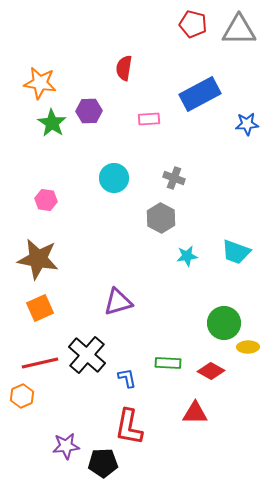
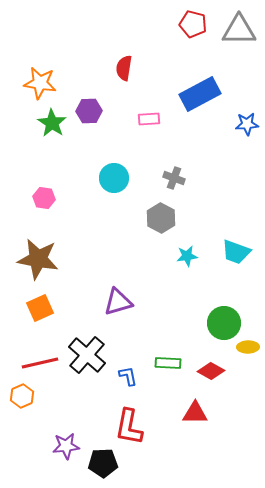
pink hexagon: moved 2 px left, 2 px up
blue L-shape: moved 1 px right, 2 px up
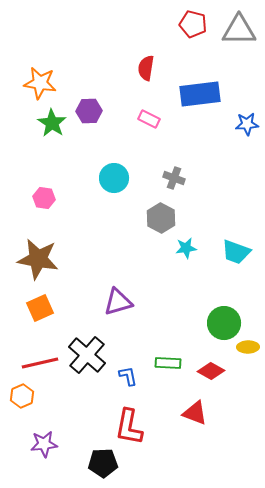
red semicircle: moved 22 px right
blue rectangle: rotated 21 degrees clockwise
pink rectangle: rotated 30 degrees clockwise
cyan star: moved 1 px left, 8 px up
red triangle: rotated 20 degrees clockwise
purple star: moved 22 px left, 2 px up
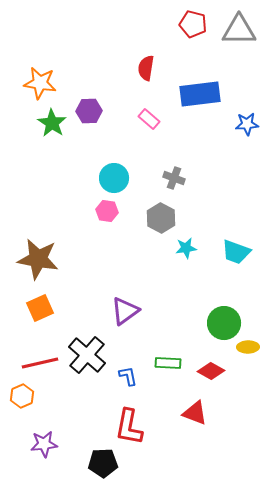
pink rectangle: rotated 15 degrees clockwise
pink hexagon: moved 63 px right, 13 px down
purple triangle: moved 7 px right, 9 px down; rotated 20 degrees counterclockwise
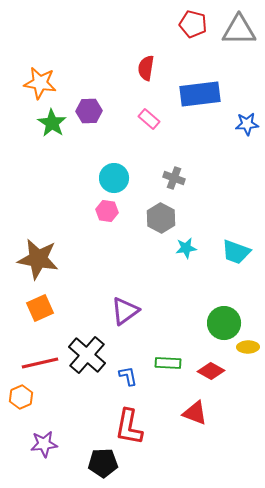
orange hexagon: moved 1 px left, 1 px down
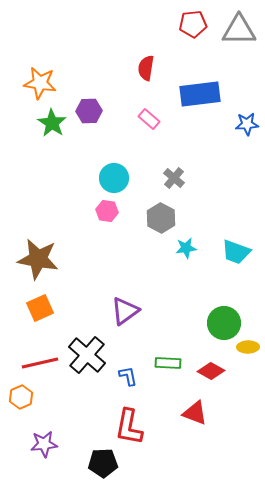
red pentagon: rotated 20 degrees counterclockwise
gray cross: rotated 20 degrees clockwise
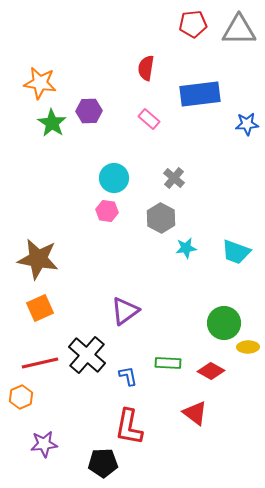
red triangle: rotated 16 degrees clockwise
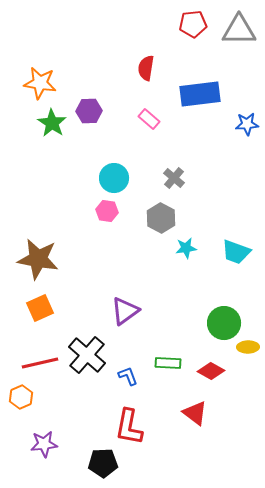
blue L-shape: rotated 10 degrees counterclockwise
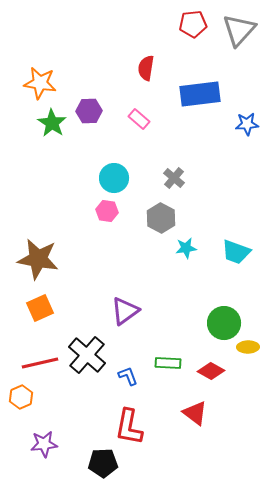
gray triangle: rotated 48 degrees counterclockwise
pink rectangle: moved 10 px left
